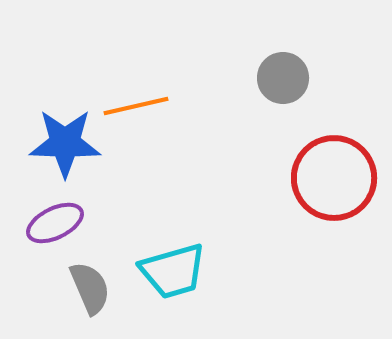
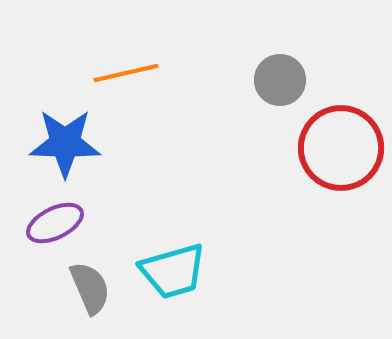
gray circle: moved 3 px left, 2 px down
orange line: moved 10 px left, 33 px up
red circle: moved 7 px right, 30 px up
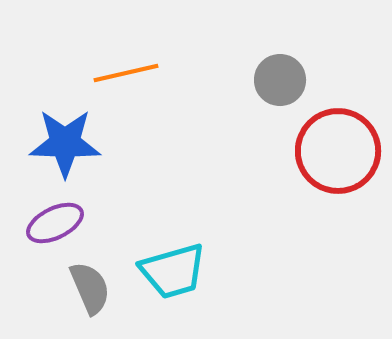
red circle: moved 3 px left, 3 px down
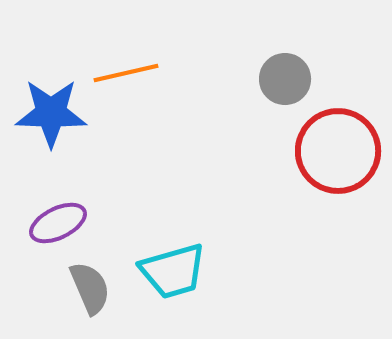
gray circle: moved 5 px right, 1 px up
blue star: moved 14 px left, 30 px up
purple ellipse: moved 3 px right
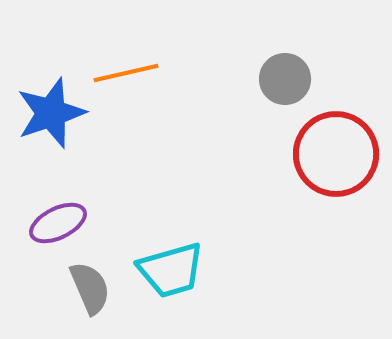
blue star: rotated 20 degrees counterclockwise
red circle: moved 2 px left, 3 px down
cyan trapezoid: moved 2 px left, 1 px up
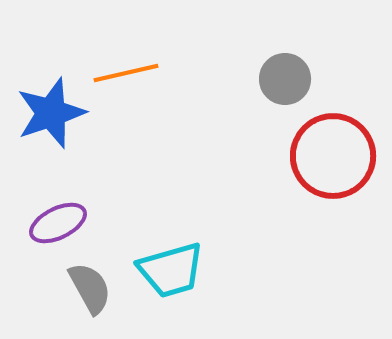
red circle: moved 3 px left, 2 px down
gray semicircle: rotated 6 degrees counterclockwise
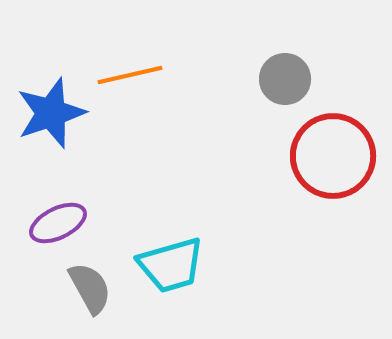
orange line: moved 4 px right, 2 px down
cyan trapezoid: moved 5 px up
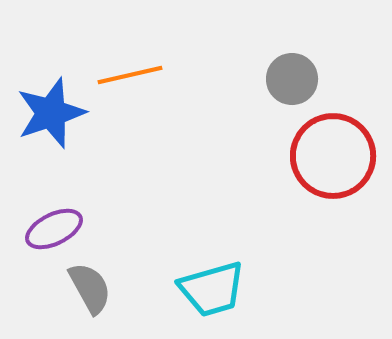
gray circle: moved 7 px right
purple ellipse: moved 4 px left, 6 px down
cyan trapezoid: moved 41 px right, 24 px down
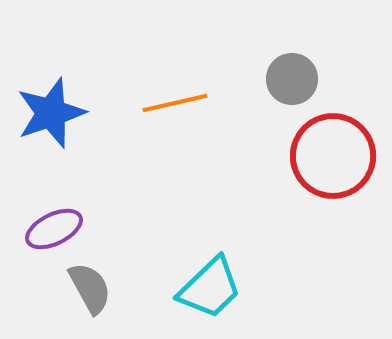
orange line: moved 45 px right, 28 px down
cyan trapezoid: moved 2 px left, 1 px up; rotated 28 degrees counterclockwise
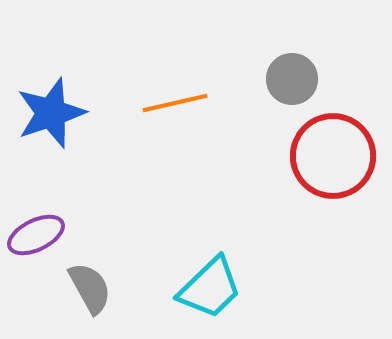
purple ellipse: moved 18 px left, 6 px down
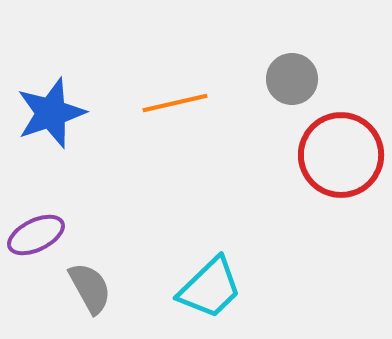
red circle: moved 8 px right, 1 px up
